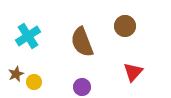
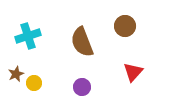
cyan cross: rotated 15 degrees clockwise
yellow circle: moved 1 px down
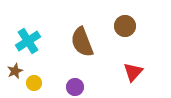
cyan cross: moved 5 px down; rotated 15 degrees counterclockwise
brown star: moved 1 px left, 3 px up
purple circle: moved 7 px left
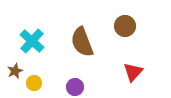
cyan cross: moved 4 px right; rotated 15 degrees counterclockwise
